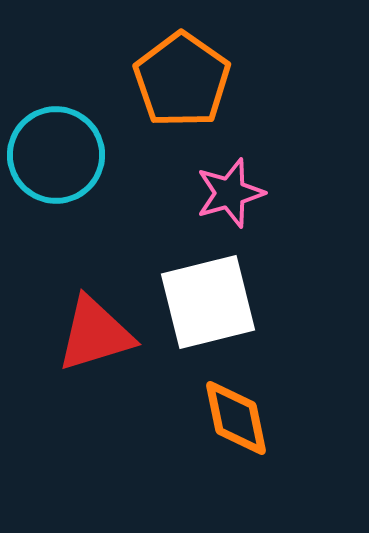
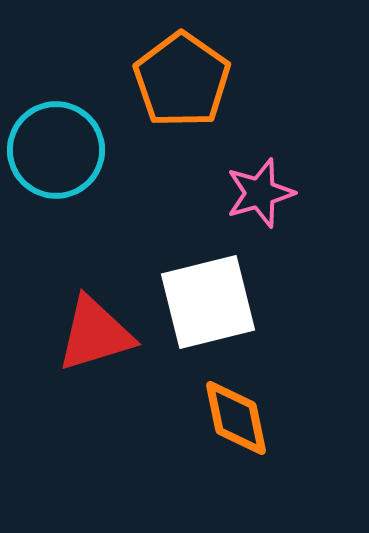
cyan circle: moved 5 px up
pink star: moved 30 px right
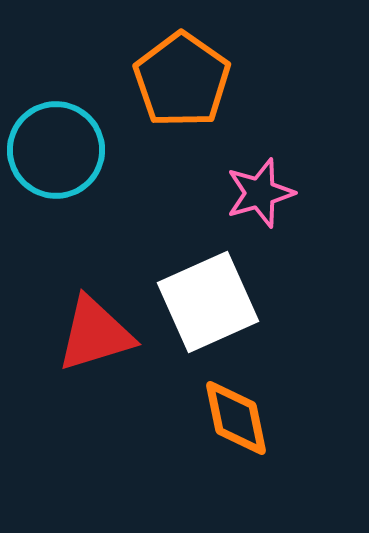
white square: rotated 10 degrees counterclockwise
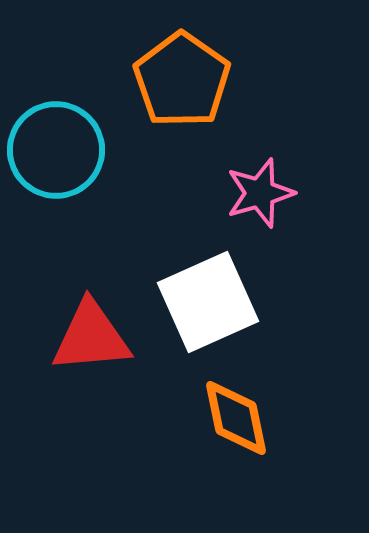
red triangle: moved 4 px left, 3 px down; rotated 12 degrees clockwise
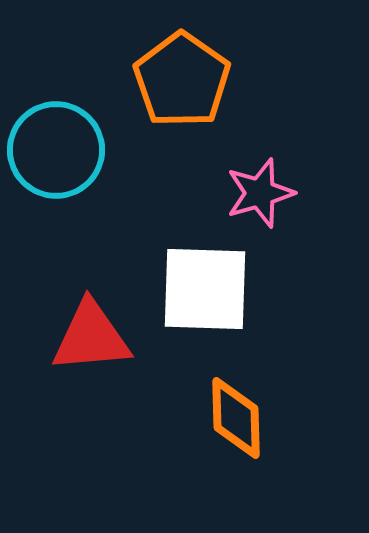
white square: moved 3 px left, 13 px up; rotated 26 degrees clockwise
orange diamond: rotated 10 degrees clockwise
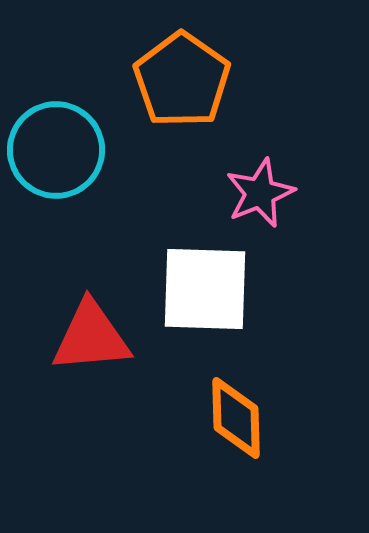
pink star: rotated 6 degrees counterclockwise
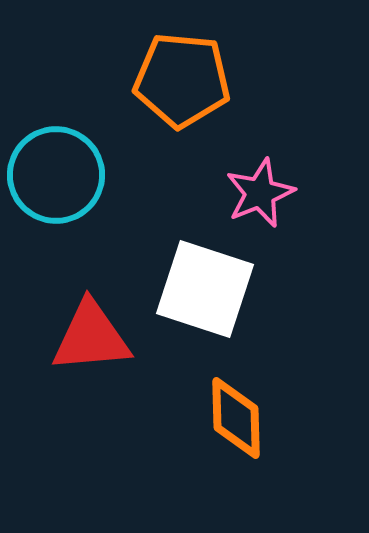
orange pentagon: rotated 30 degrees counterclockwise
cyan circle: moved 25 px down
white square: rotated 16 degrees clockwise
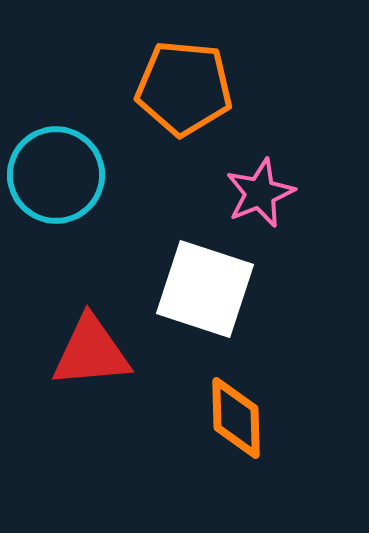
orange pentagon: moved 2 px right, 8 px down
red triangle: moved 15 px down
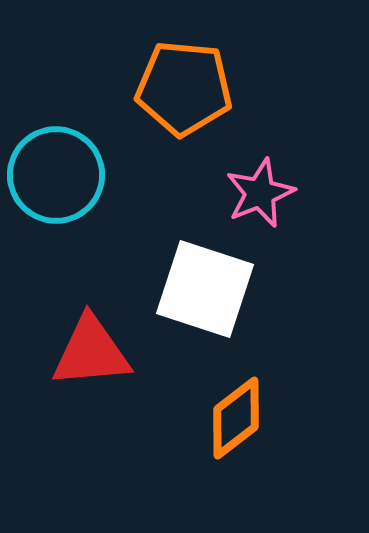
orange diamond: rotated 54 degrees clockwise
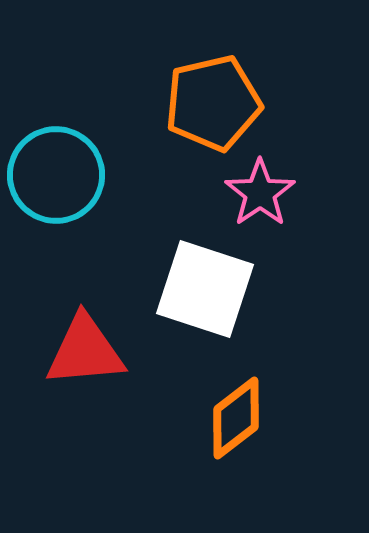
orange pentagon: moved 29 px right, 15 px down; rotated 18 degrees counterclockwise
pink star: rotated 12 degrees counterclockwise
red triangle: moved 6 px left, 1 px up
